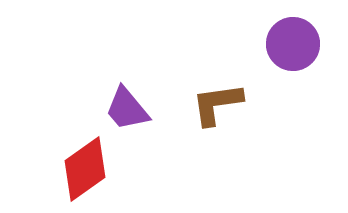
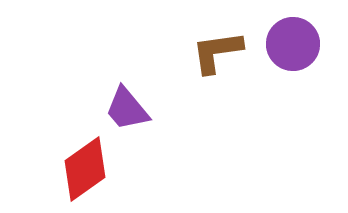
brown L-shape: moved 52 px up
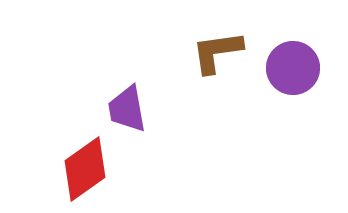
purple circle: moved 24 px down
purple trapezoid: rotated 30 degrees clockwise
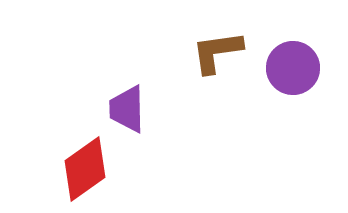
purple trapezoid: rotated 9 degrees clockwise
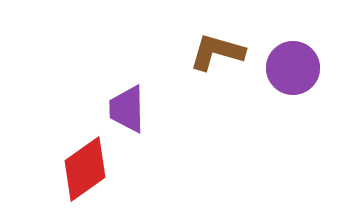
brown L-shape: rotated 24 degrees clockwise
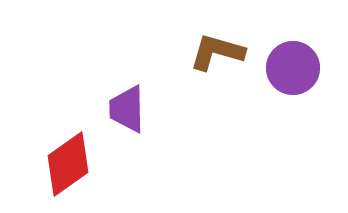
red diamond: moved 17 px left, 5 px up
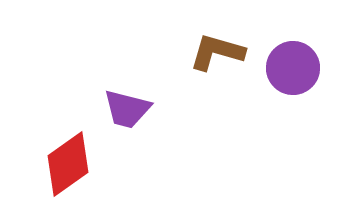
purple trapezoid: rotated 75 degrees counterclockwise
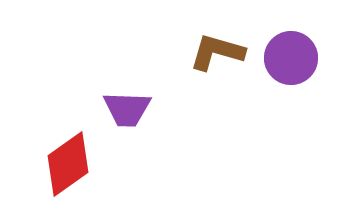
purple circle: moved 2 px left, 10 px up
purple trapezoid: rotated 12 degrees counterclockwise
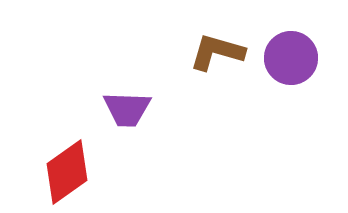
red diamond: moved 1 px left, 8 px down
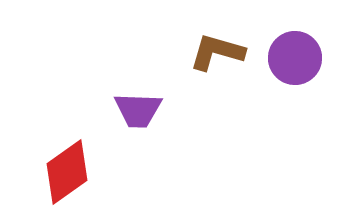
purple circle: moved 4 px right
purple trapezoid: moved 11 px right, 1 px down
